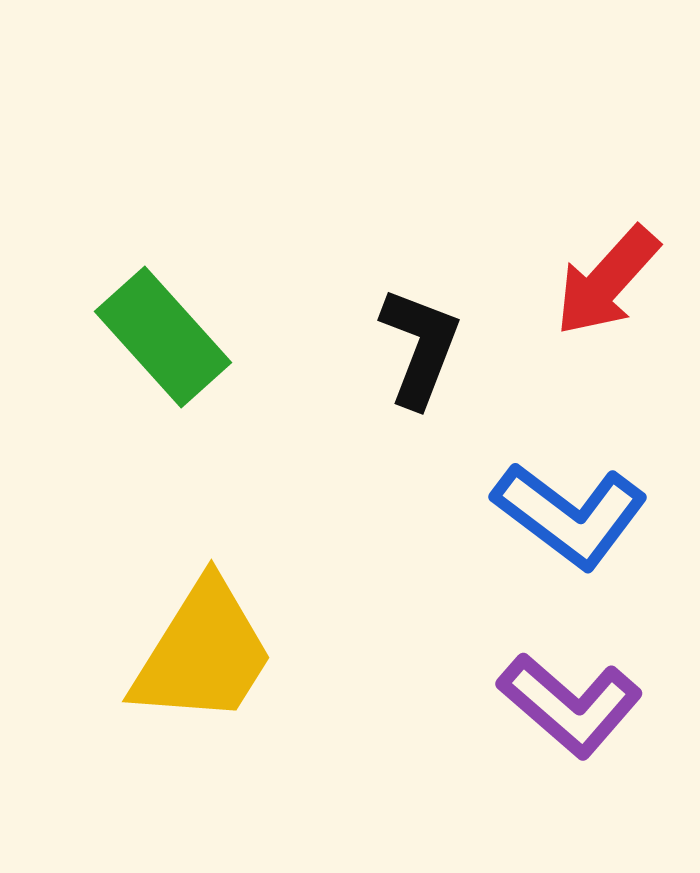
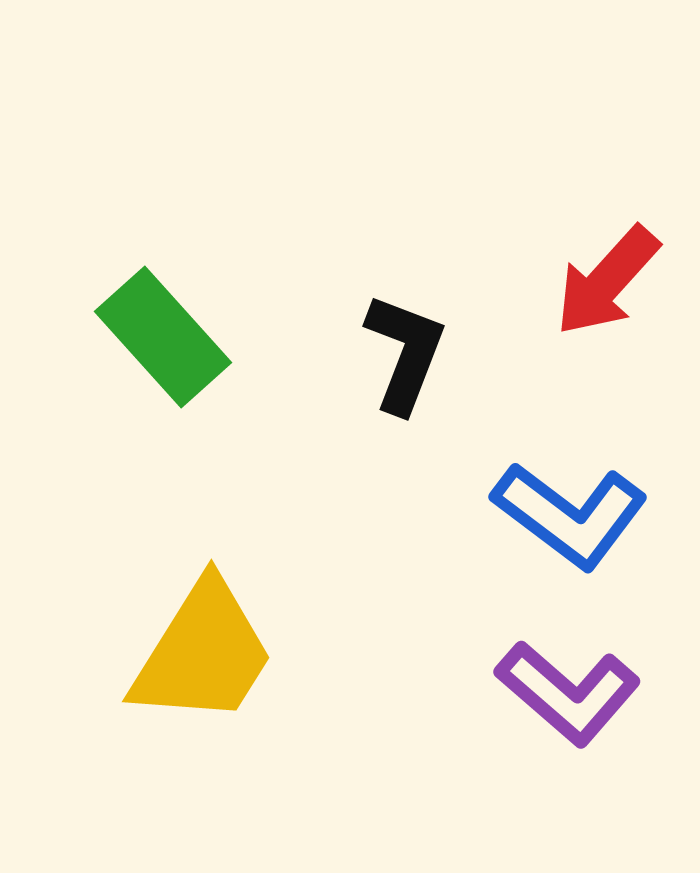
black L-shape: moved 15 px left, 6 px down
purple L-shape: moved 2 px left, 12 px up
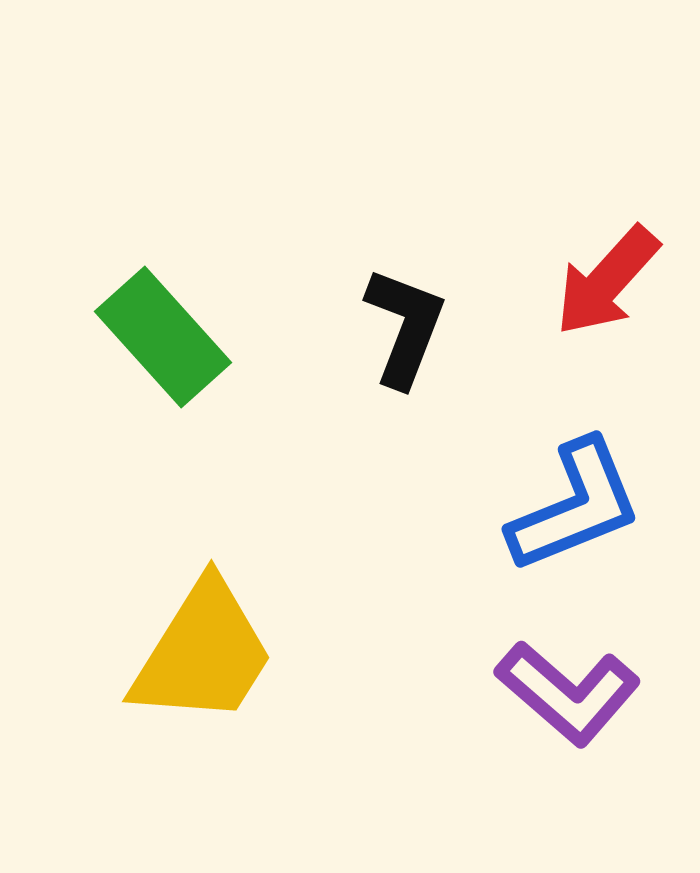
black L-shape: moved 26 px up
blue L-shape: moved 5 px right, 9 px up; rotated 59 degrees counterclockwise
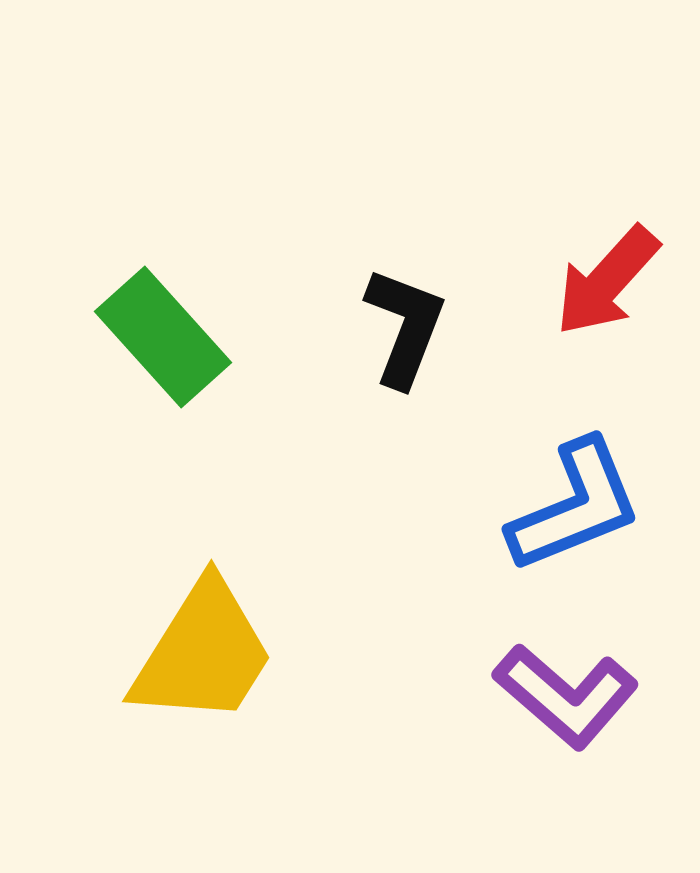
purple L-shape: moved 2 px left, 3 px down
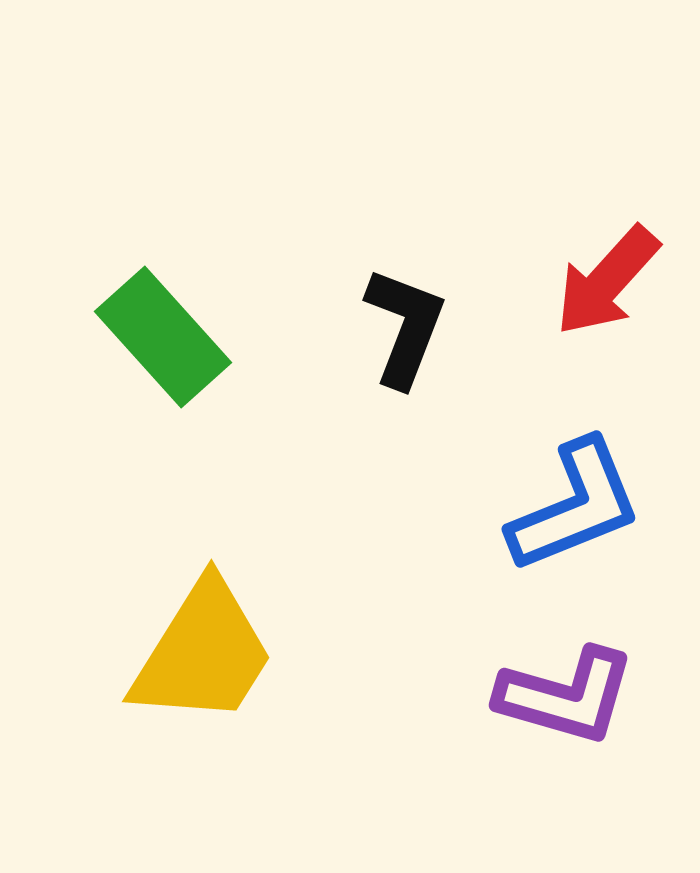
purple L-shape: rotated 25 degrees counterclockwise
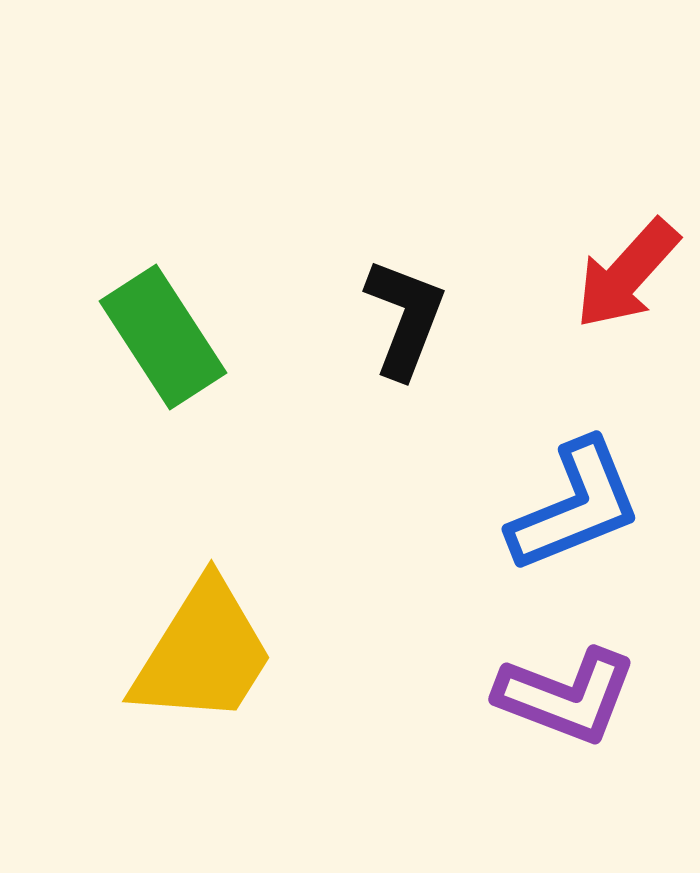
red arrow: moved 20 px right, 7 px up
black L-shape: moved 9 px up
green rectangle: rotated 9 degrees clockwise
purple L-shape: rotated 5 degrees clockwise
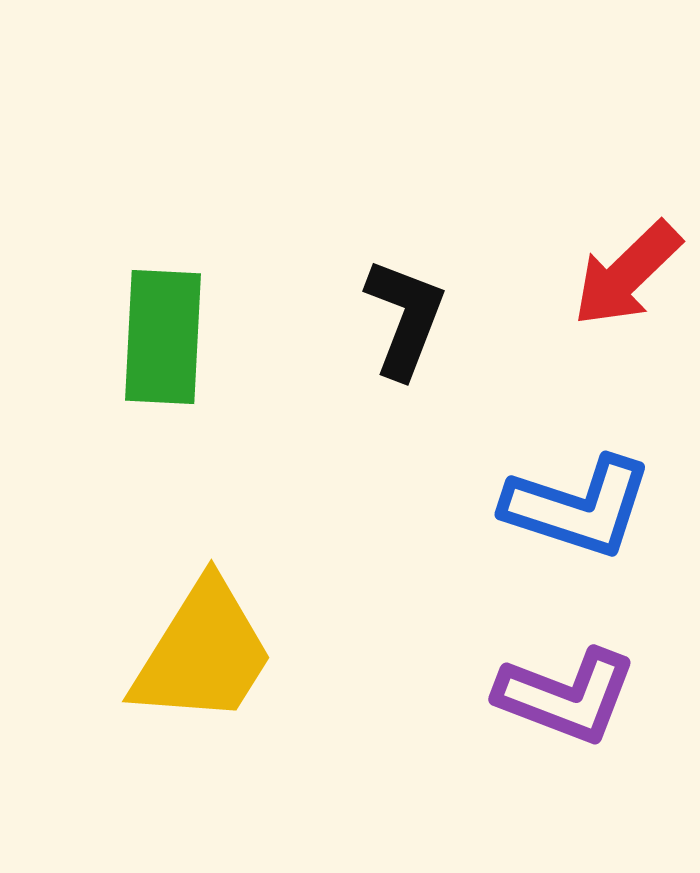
red arrow: rotated 4 degrees clockwise
green rectangle: rotated 36 degrees clockwise
blue L-shape: moved 3 px right, 1 px down; rotated 40 degrees clockwise
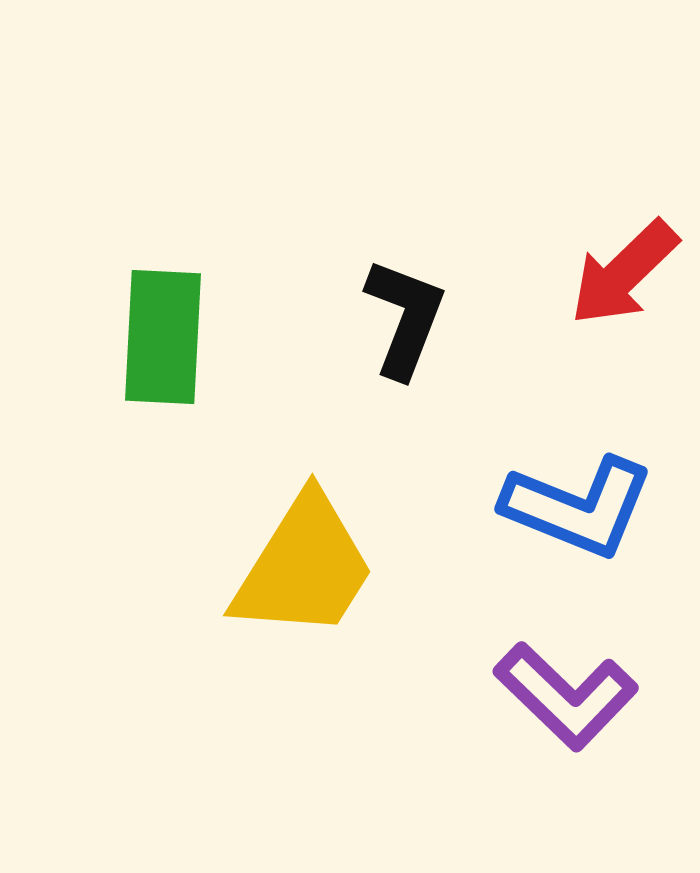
red arrow: moved 3 px left, 1 px up
blue L-shape: rotated 4 degrees clockwise
yellow trapezoid: moved 101 px right, 86 px up
purple L-shape: rotated 23 degrees clockwise
